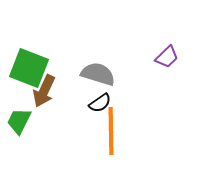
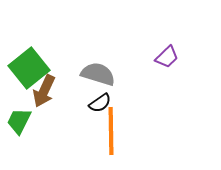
green square: rotated 30 degrees clockwise
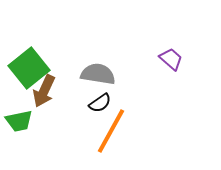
purple trapezoid: moved 4 px right, 2 px down; rotated 95 degrees counterclockwise
gray semicircle: rotated 8 degrees counterclockwise
green trapezoid: rotated 128 degrees counterclockwise
orange line: rotated 30 degrees clockwise
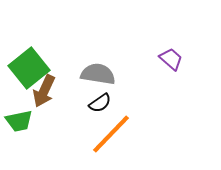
orange line: moved 3 px down; rotated 15 degrees clockwise
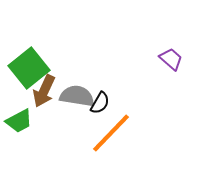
gray semicircle: moved 21 px left, 22 px down
black semicircle: rotated 25 degrees counterclockwise
green trapezoid: rotated 16 degrees counterclockwise
orange line: moved 1 px up
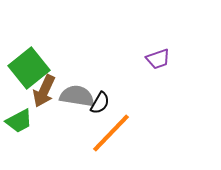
purple trapezoid: moved 13 px left; rotated 120 degrees clockwise
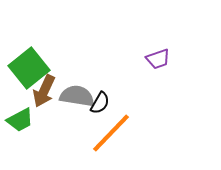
green trapezoid: moved 1 px right, 1 px up
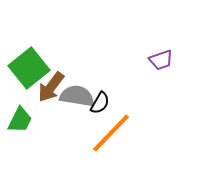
purple trapezoid: moved 3 px right, 1 px down
brown arrow: moved 7 px right, 4 px up; rotated 12 degrees clockwise
green trapezoid: rotated 36 degrees counterclockwise
